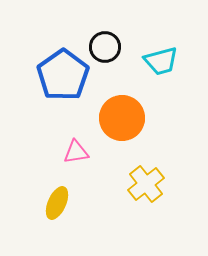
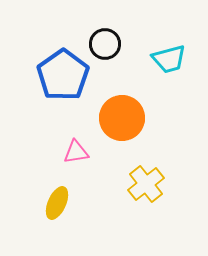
black circle: moved 3 px up
cyan trapezoid: moved 8 px right, 2 px up
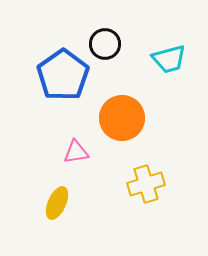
yellow cross: rotated 21 degrees clockwise
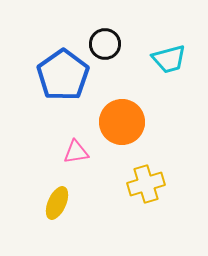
orange circle: moved 4 px down
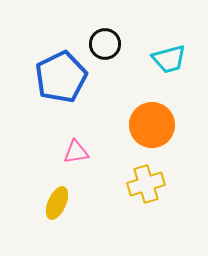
blue pentagon: moved 2 px left, 2 px down; rotated 9 degrees clockwise
orange circle: moved 30 px right, 3 px down
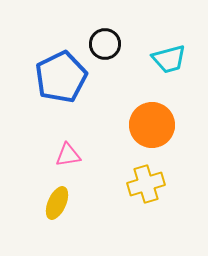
pink triangle: moved 8 px left, 3 px down
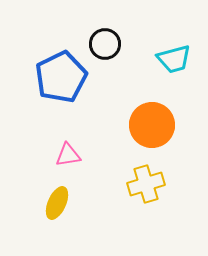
cyan trapezoid: moved 5 px right
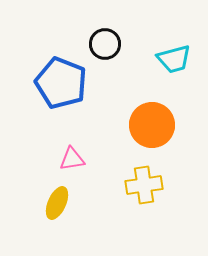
blue pentagon: moved 6 px down; rotated 24 degrees counterclockwise
pink triangle: moved 4 px right, 4 px down
yellow cross: moved 2 px left, 1 px down; rotated 9 degrees clockwise
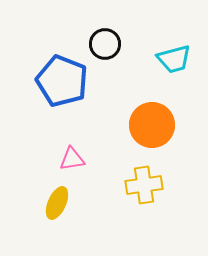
blue pentagon: moved 1 px right, 2 px up
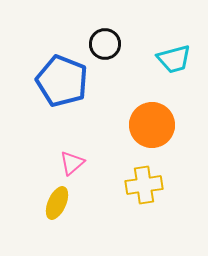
pink triangle: moved 4 px down; rotated 32 degrees counterclockwise
